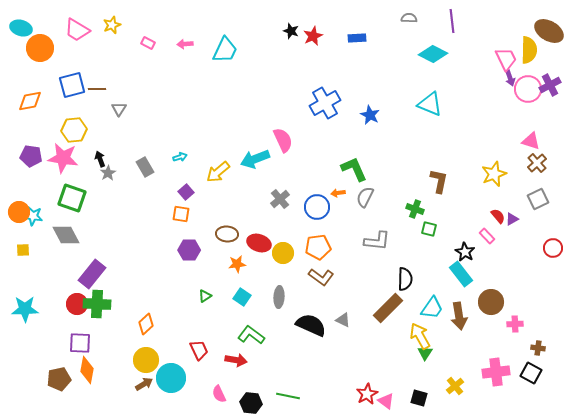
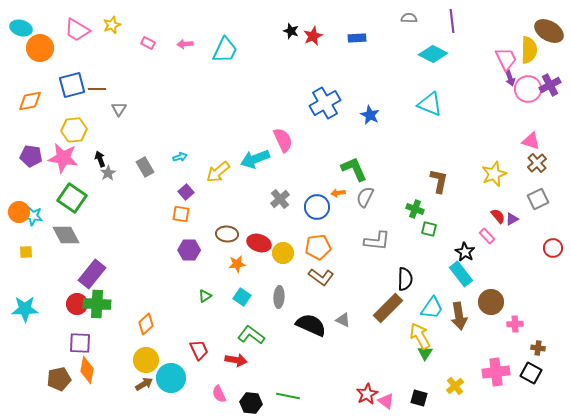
green square at (72, 198): rotated 16 degrees clockwise
yellow square at (23, 250): moved 3 px right, 2 px down
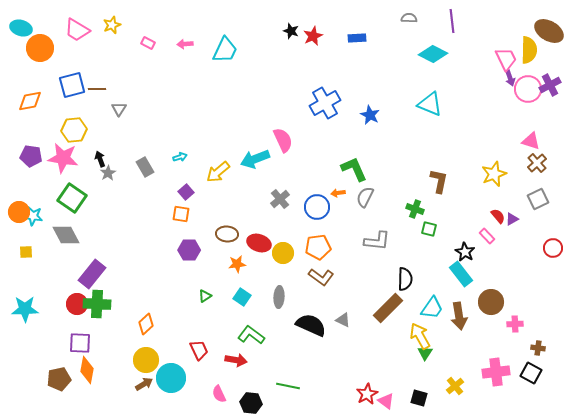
green line at (288, 396): moved 10 px up
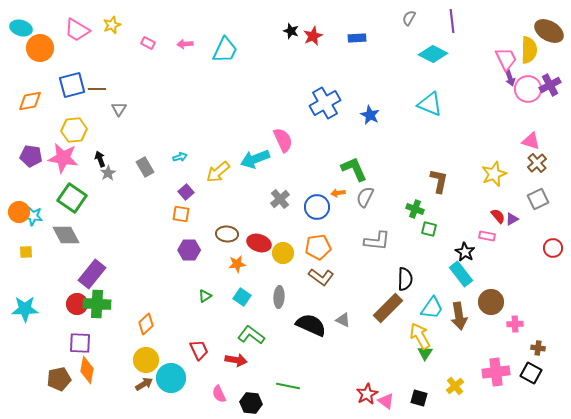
gray semicircle at (409, 18): rotated 63 degrees counterclockwise
pink rectangle at (487, 236): rotated 35 degrees counterclockwise
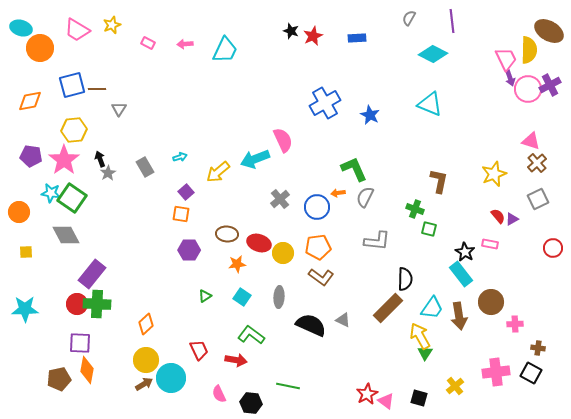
pink star at (63, 158): moved 1 px right, 2 px down; rotated 28 degrees clockwise
cyan star at (33, 216): moved 18 px right, 23 px up
pink rectangle at (487, 236): moved 3 px right, 8 px down
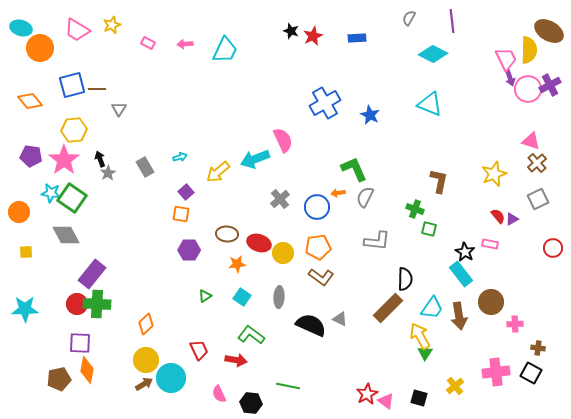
orange diamond at (30, 101): rotated 60 degrees clockwise
gray triangle at (343, 320): moved 3 px left, 1 px up
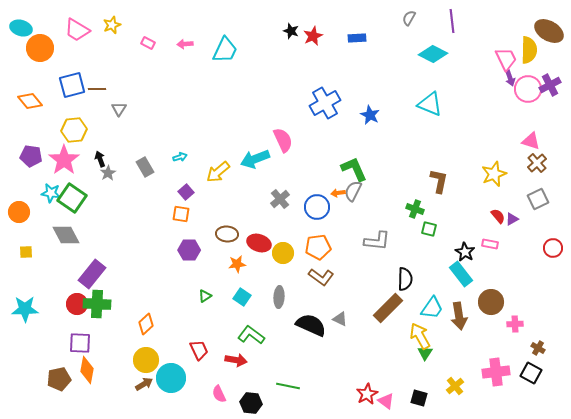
gray semicircle at (365, 197): moved 12 px left, 6 px up
brown cross at (538, 348): rotated 24 degrees clockwise
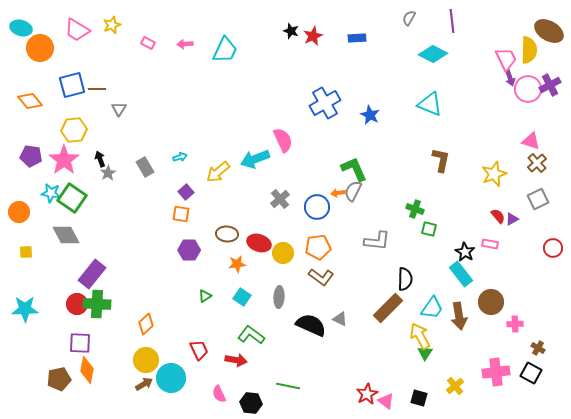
brown L-shape at (439, 181): moved 2 px right, 21 px up
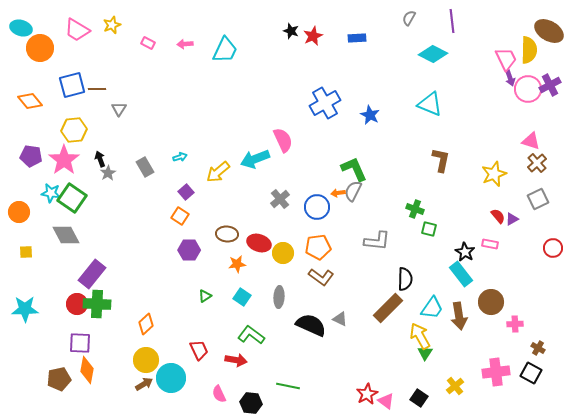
orange square at (181, 214): moved 1 px left, 2 px down; rotated 24 degrees clockwise
black square at (419, 398): rotated 18 degrees clockwise
